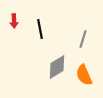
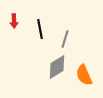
gray line: moved 18 px left
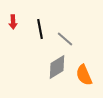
red arrow: moved 1 px left, 1 px down
gray line: rotated 66 degrees counterclockwise
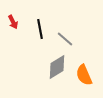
red arrow: rotated 24 degrees counterclockwise
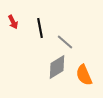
black line: moved 1 px up
gray line: moved 3 px down
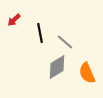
red arrow: moved 1 px right, 2 px up; rotated 72 degrees clockwise
black line: moved 5 px down
orange semicircle: moved 3 px right, 2 px up
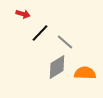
red arrow: moved 9 px right, 6 px up; rotated 120 degrees counterclockwise
black line: rotated 54 degrees clockwise
orange semicircle: moved 2 px left; rotated 115 degrees clockwise
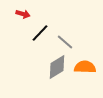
orange semicircle: moved 6 px up
